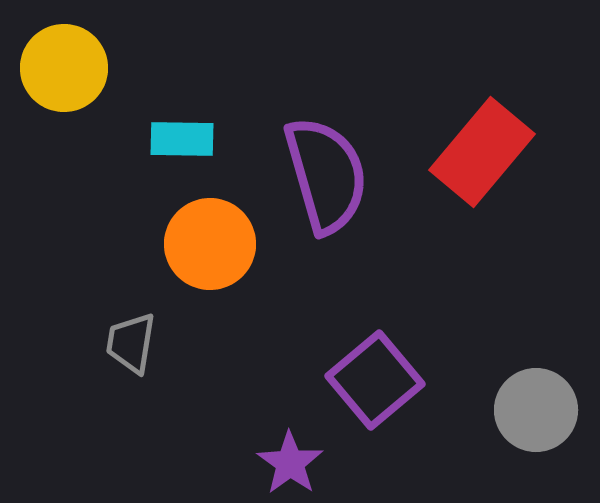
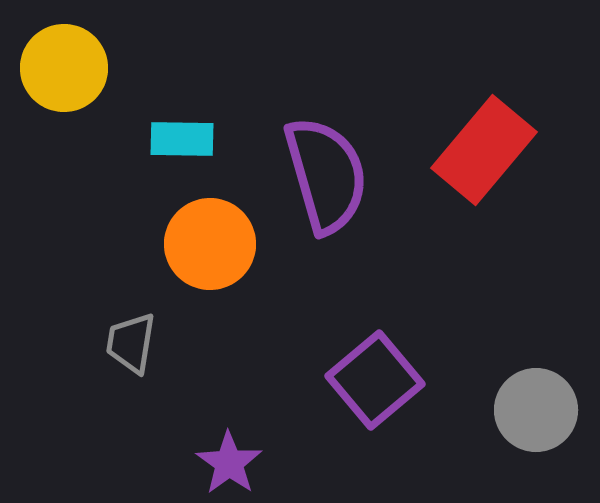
red rectangle: moved 2 px right, 2 px up
purple star: moved 61 px left
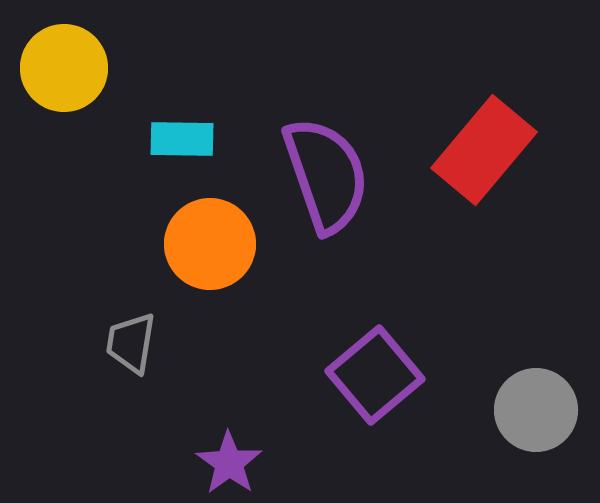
purple semicircle: rotated 3 degrees counterclockwise
purple square: moved 5 px up
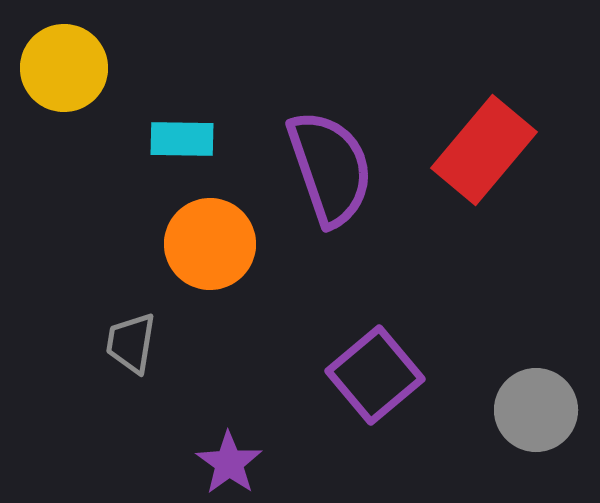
purple semicircle: moved 4 px right, 7 px up
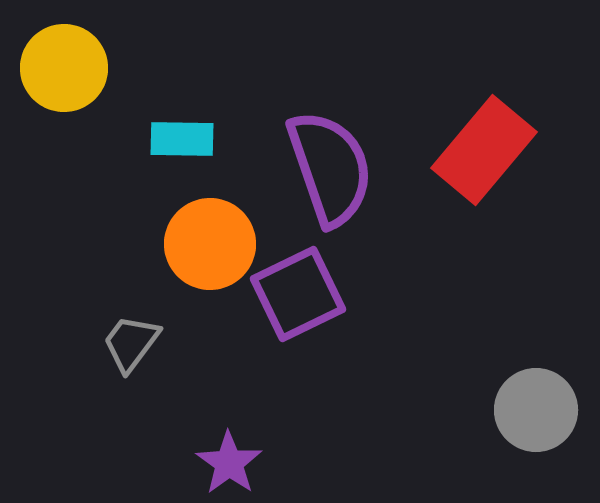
gray trapezoid: rotated 28 degrees clockwise
purple square: moved 77 px left, 81 px up; rotated 14 degrees clockwise
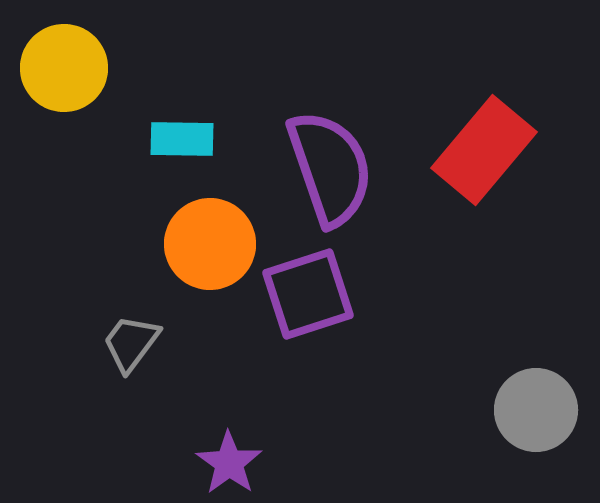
purple square: moved 10 px right; rotated 8 degrees clockwise
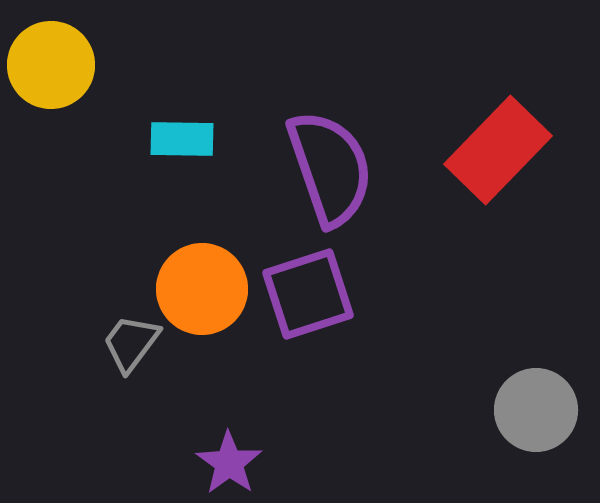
yellow circle: moved 13 px left, 3 px up
red rectangle: moved 14 px right; rotated 4 degrees clockwise
orange circle: moved 8 px left, 45 px down
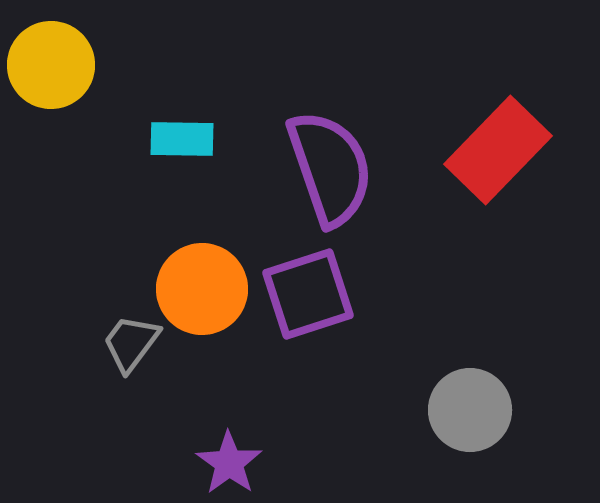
gray circle: moved 66 px left
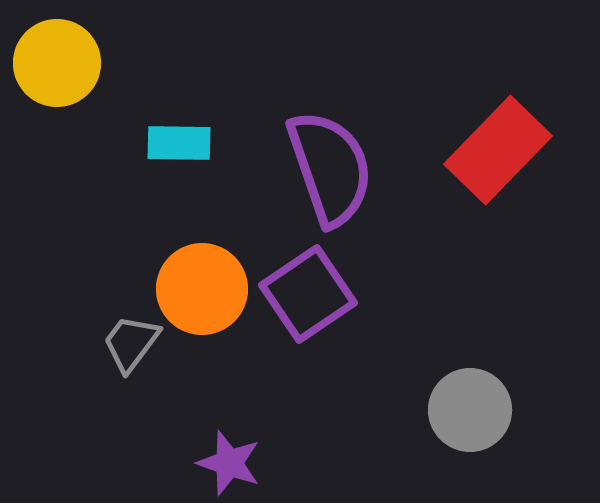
yellow circle: moved 6 px right, 2 px up
cyan rectangle: moved 3 px left, 4 px down
purple square: rotated 16 degrees counterclockwise
purple star: rotated 16 degrees counterclockwise
